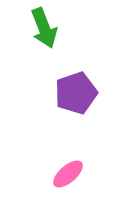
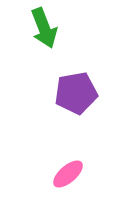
purple pentagon: rotated 9 degrees clockwise
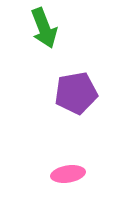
pink ellipse: rotated 32 degrees clockwise
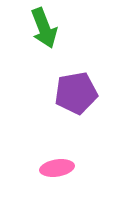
pink ellipse: moved 11 px left, 6 px up
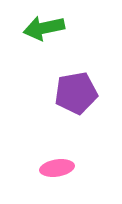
green arrow: rotated 99 degrees clockwise
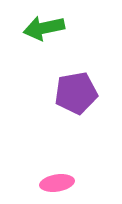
pink ellipse: moved 15 px down
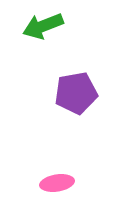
green arrow: moved 1 px left, 2 px up; rotated 9 degrees counterclockwise
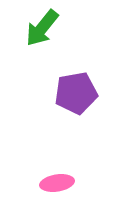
green arrow: moved 1 px left, 2 px down; rotated 30 degrees counterclockwise
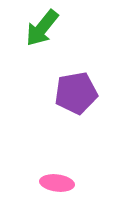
pink ellipse: rotated 16 degrees clockwise
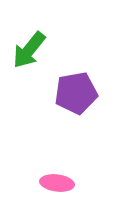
green arrow: moved 13 px left, 22 px down
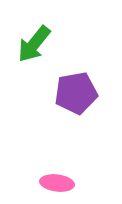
green arrow: moved 5 px right, 6 px up
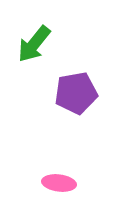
pink ellipse: moved 2 px right
